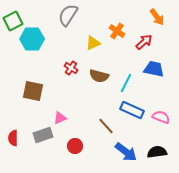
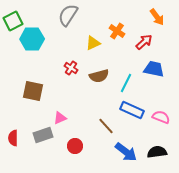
brown semicircle: rotated 30 degrees counterclockwise
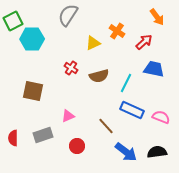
pink triangle: moved 8 px right, 2 px up
red circle: moved 2 px right
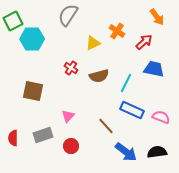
pink triangle: rotated 24 degrees counterclockwise
red circle: moved 6 px left
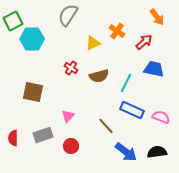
brown square: moved 1 px down
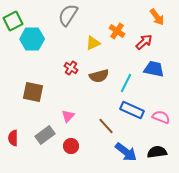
gray rectangle: moved 2 px right; rotated 18 degrees counterclockwise
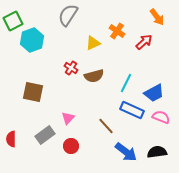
cyan hexagon: moved 1 px down; rotated 20 degrees counterclockwise
blue trapezoid: moved 24 px down; rotated 140 degrees clockwise
brown semicircle: moved 5 px left
pink triangle: moved 2 px down
red semicircle: moved 2 px left, 1 px down
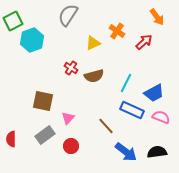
brown square: moved 10 px right, 9 px down
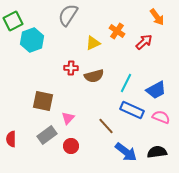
red cross: rotated 32 degrees counterclockwise
blue trapezoid: moved 2 px right, 3 px up
gray rectangle: moved 2 px right
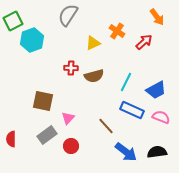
cyan line: moved 1 px up
